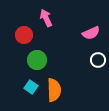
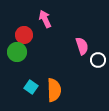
pink arrow: moved 1 px left, 1 px down
pink semicircle: moved 9 px left, 13 px down; rotated 84 degrees counterclockwise
green circle: moved 20 px left, 8 px up
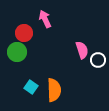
red circle: moved 2 px up
pink semicircle: moved 4 px down
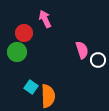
orange semicircle: moved 6 px left, 6 px down
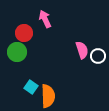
white circle: moved 4 px up
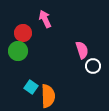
red circle: moved 1 px left
green circle: moved 1 px right, 1 px up
white circle: moved 5 px left, 10 px down
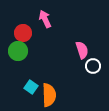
orange semicircle: moved 1 px right, 1 px up
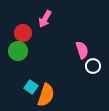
pink arrow: rotated 126 degrees counterclockwise
orange semicircle: moved 3 px left; rotated 20 degrees clockwise
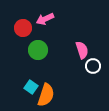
pink arrow: rotated 36 degrees clockwise
red circle: moved 5 px up
green circle: moved 20 px right, 1 px up
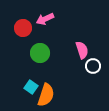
green circle: moved 2 px right, 3 px down
